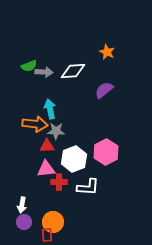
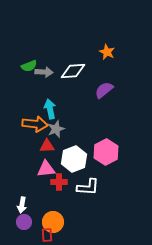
gray star: moved 2 px up; rotated 24 degrees counterclockwise
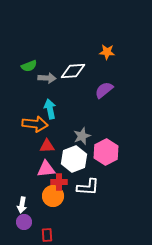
orange star: rotated 21 degrees counterclockwise
gray arrow: moved 3 px right, 6 px down
gray star: moved 26 px right, 7 px down
orange circle: moved 26 px up
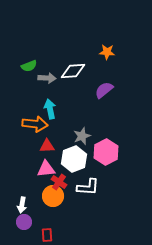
red cross: rotated 35 degrees clockwise
